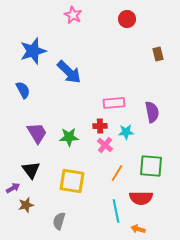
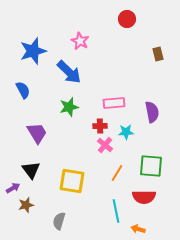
pink star: moved 7 px right, 26 px down
green star: moved 30 px up; rotated 12 degrees counterclockwise
red semicircle: moved 3 px right, 1 px up
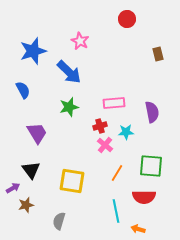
red cross: rotated 16 degrees counterclockwise
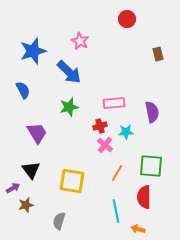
red semicircle: rotated 90 degrees clockwise
